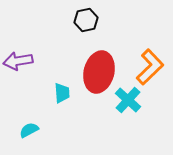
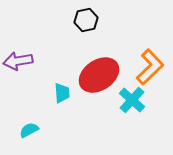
red ellipse: moved 3 px down; rotated 42 degrees clockwise
cyan cross: moved 4 px right
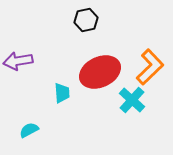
red ellipse: moved 1 px right, 3 px up; rotated 9 degrees clockwise
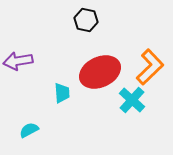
black hexagon: rotated 25 degrees clockwise
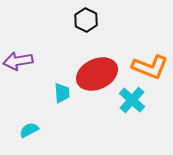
black hexagon: rotated 15 degrees clockwise
orange L-shape: rotated 66 degrees clockwise
red ellipse: moved 3 px left, 2 px down
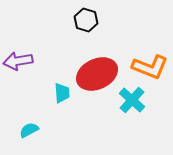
black hexagon: rotated 10 degrees counterclockwise
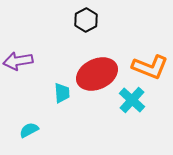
black hexagon: rotated 15 degrees clockwise
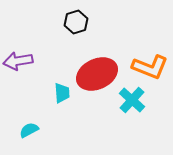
black hexagon: moved 10 px left, 2 px down; rotated 10 degrees clockwise
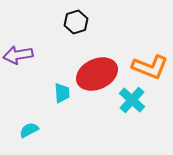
purple arrow: moved 6 px up
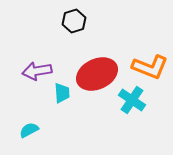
black hexagon: moved 2 px left, 1 px up
purple arrow: moved 19 px right, 16 px down
cyan cross: rotated 8 degrees counterclockwise
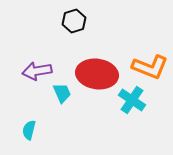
red ellipse: rotated 33 degrees clockwise
cyan trapezoid: rotated 20 degrees counterclockwise
cyan semicircle: rotated 48 degrees counterclockwise
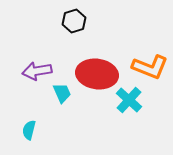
cyan cross: moved 3 px left; rotated 8 degrees clockwise
